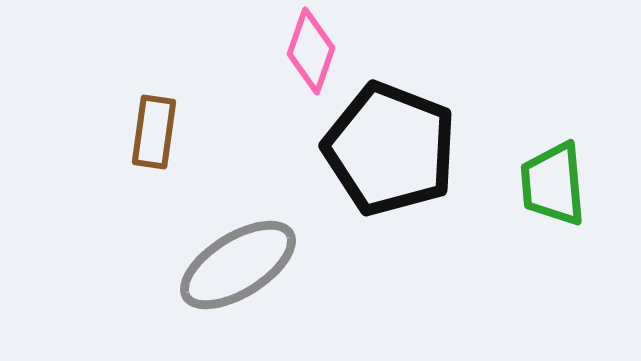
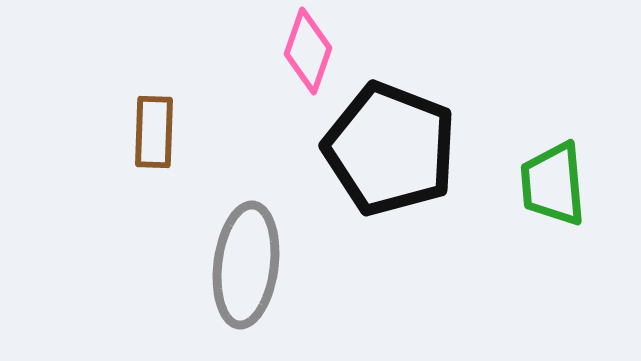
pink diamond: moved 3 px left
brown rectangle: rotated 6 degrees counterclockwise
gray ellipse: moved 8 px right; rotated 51 degrees counterclockwise
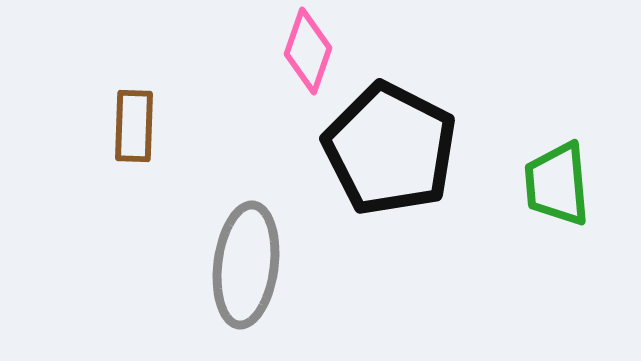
brown rectangle: moved 20 px left, 6 px up
black pentagon: rotated 6 degrees clockwise
green trapezoid: moved 4 px right
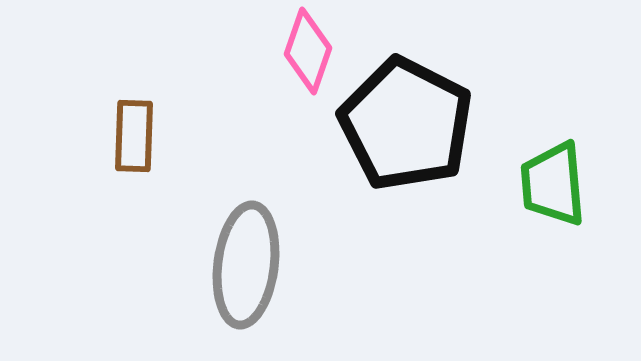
brown rectangle: moved 10 px down
black pentagon: moved 16 px right, 25 px up
green trapezoid: moved 4 px left
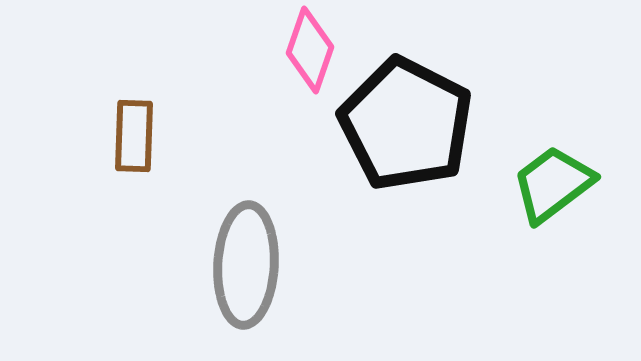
pink diamond: moved 2 px right, 1 px up
green trapezoid: rotated 58 degrees clockwise
gray ellipse: rotated 4 degrees counterclockwise
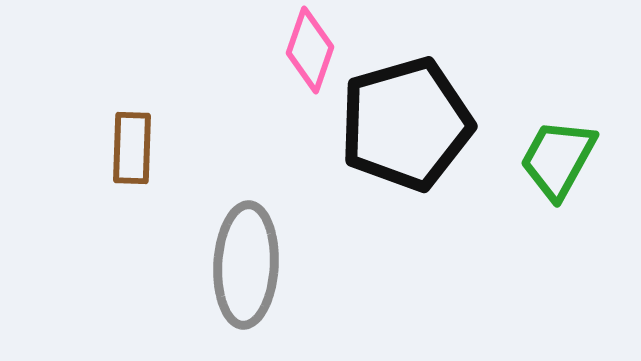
black pentagon: rotated 29 degrees clockwise
brown rectangle: moved 2 px left, 12 px down
green trapezoid: moved 5 px right, 25 px up; rotated 24 degrees counterclockwise
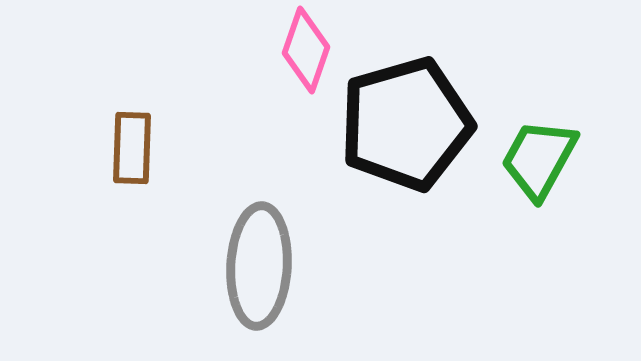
pink diamond: moved 4 px left
green trapezoid: moved 19 px left
gray ellipse: moved 13 px right, 1 px down
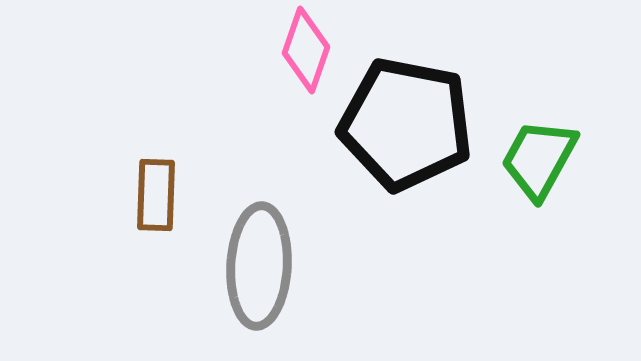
black pentagon: rotated 27 degrees clockwise
brown rectangle: moved 24 px right, 47 px down
